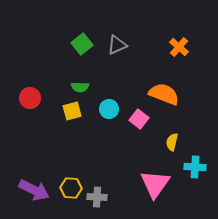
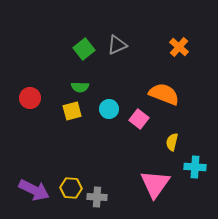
green square: moved 2 px right, 5 px down
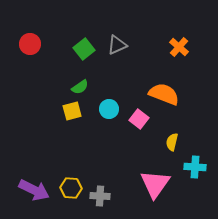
green semicircle: rotated 36 degrees counterclockwise
red circle: moved 54 px up
gray cross: moved 3 px right, 1 px up
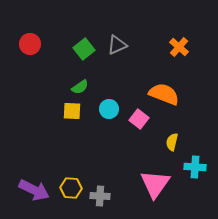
yellow square: rotated 18 degrees clockwise
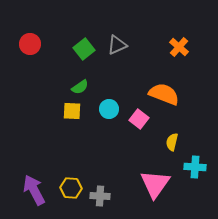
purple arrow: rotated 144 degrees counterclockwise
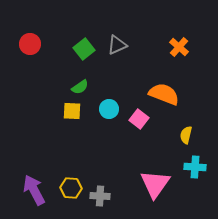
yellow semicircle: moved 14 px right, 7 px up
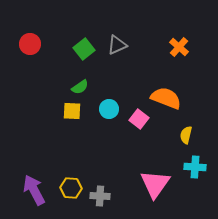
orange semicircle: moved 2 px right, 4 px down
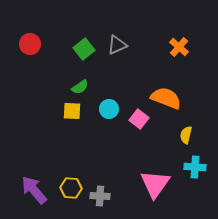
purple arrow: rotated 12 degrees counterclockwise
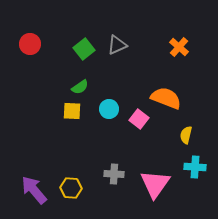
gray cross: moved 14 px right, 22 px up
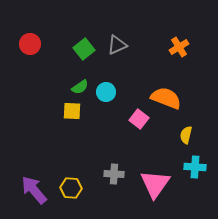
orange cross: rotated 18 degrees clockwise
cyan circle: moved 3 px left, 17 px up
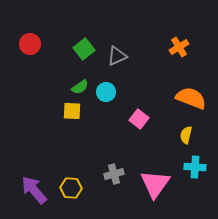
gray triangle: moved 11 px down
orange semicircle: moved 25 px right
gray cross: rotated 18 degrees counterclockwise
